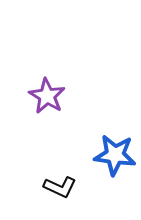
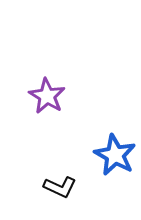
blue star: rotated 21 degrees clockwise
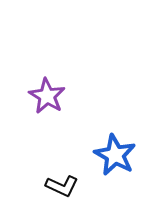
black L-shape: moved 2 px right, 1 px up
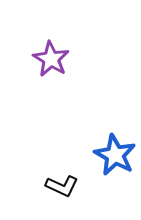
purple star: moved 4 px right, 37 px up
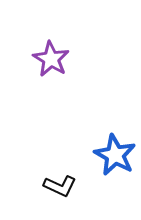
black L-shape: moved 2 px left
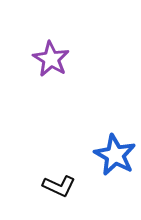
black L-shape: moved 1 px left
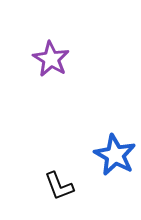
black L-shape: rotated 44 degrees clockwise
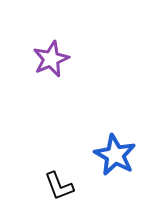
purple star: rotated 18 degrees clockwise
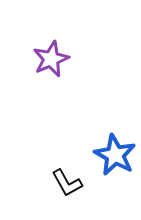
black L-shape: moved 8 px right, 3 px up; rotated 8 degrees counterclockwise
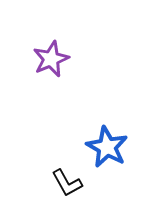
blue star: moved 8 px left, 8 px up
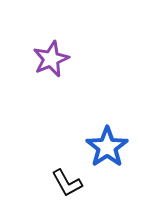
blue star: rotated 9 degrees clockwise
